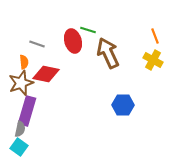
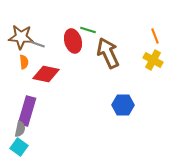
brown star: moved 46 px up; rotated 25 degrees clockwise
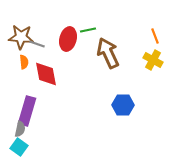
green line: rotated 28 degrees counterclockwise
red ellipse: moved 5 px left, 2 px up; rotated 30 degrees clockwise
red diamond: rotated 68 degrees clockwise
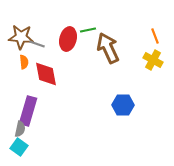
brown arrow: moved 5 px up
purple rectangle: moved 1 px right
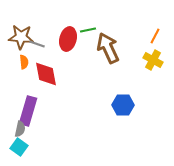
orange line: rotated 49 degrees clockwise
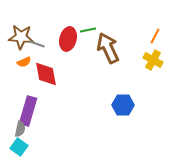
orange semicircle: rotated 72 degrees clockwise
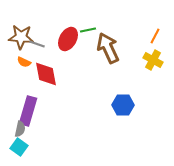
red ellipse: rotated 15 degrees clockwise
orange semicircle: rotated 48 degrees clockwise
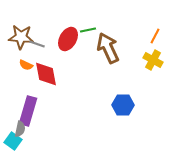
orange semicircle: moved 2 px right, 3 px down
cyan square: moved 6 px left, 6 px up
